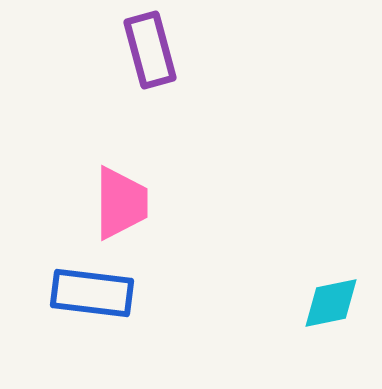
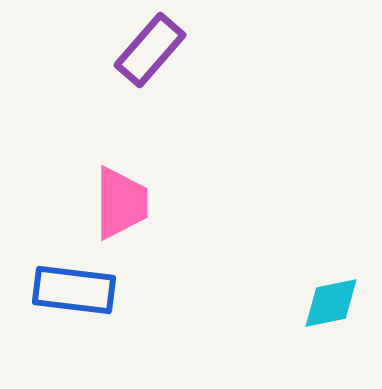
purple rectangle: rotated 56 degrees clockwise
blue rectangle: moved 18 px left, 3 px up
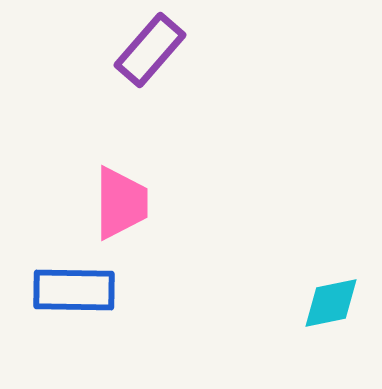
blue rectangle: rotated 6 degrees counterclockwise
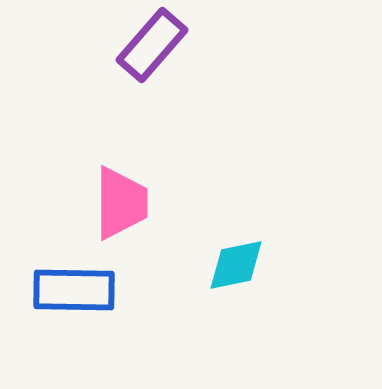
purple rectangle: moved 2 px right, 5 px up
cyan diamond: moved 95 px left, 38 px up
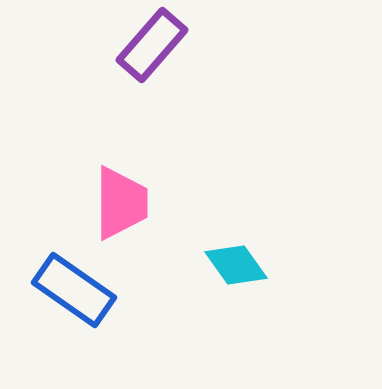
cyan diamond: rotated 66 degrees clockwise
blue rectangle: rotated 34 degrees clockwise
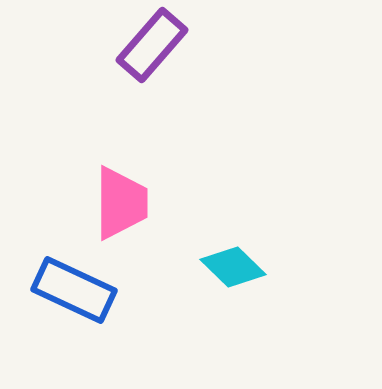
cyan diamond: moved 3 px left, 2 px down; rotated 10 degrees counterclockwise
blue rectangle: rotated 10 degrees counterclockwise
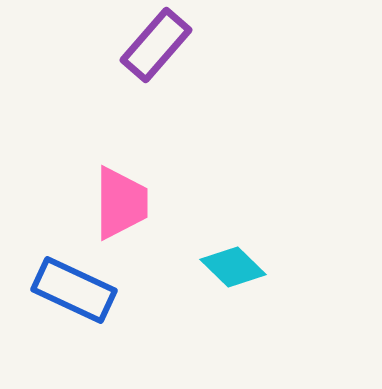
purple rectangle: moved 4 px right
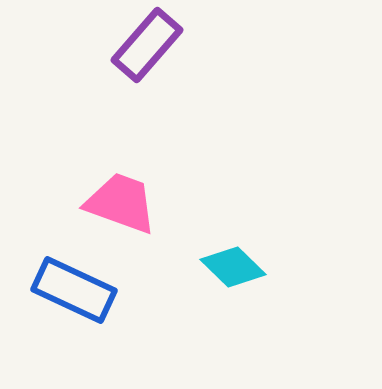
purple rectangle: moved 9 px left
pink trapezoid: rotated 70 degrees counterclockwise
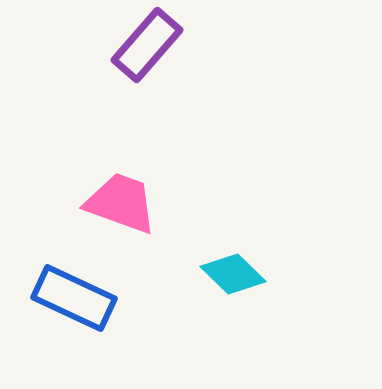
cyan diamond: moved 7 px down
blue rectangle: moved 8 px down
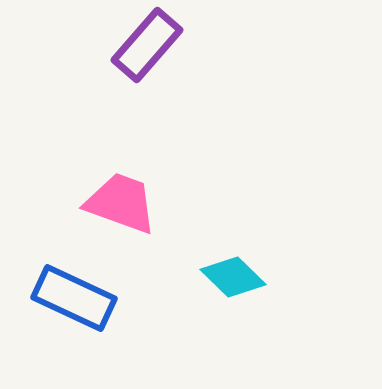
cyan diamond: moved 3 px down
